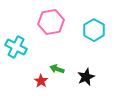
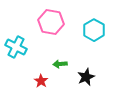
pink hexagon: rotated 20 degrees clockwise
green arrow: moved 3 px right, 5 px up; rotated 24 degrees counterclockwise
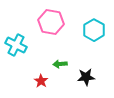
cyan cross: moved 2 px up
black star: rotated 18 degrees clockwise
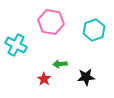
cyan hexagon: rotated 10 degrees clockwise
red star: moved 3 px right, 2 px up
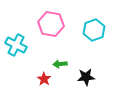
pink hexagon: moved 2 px down
